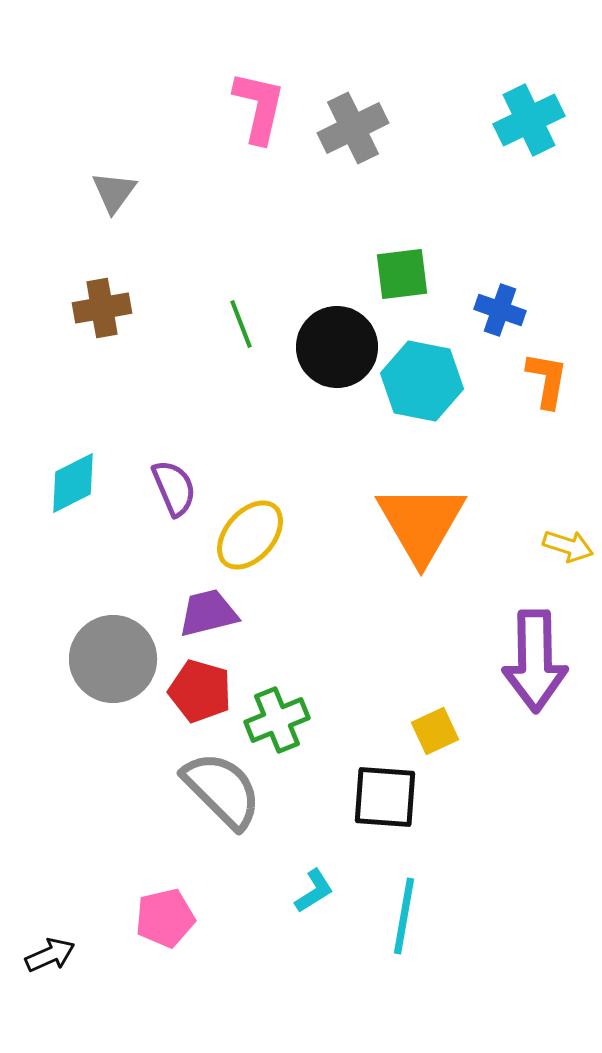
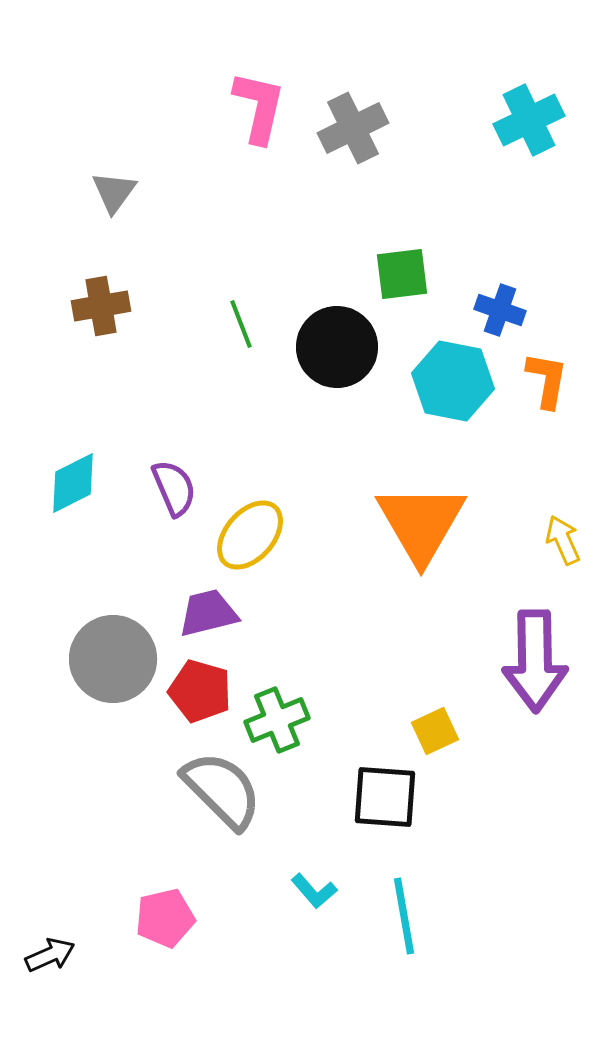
brown cross: moved 1 px left, 2 px up
cyan hexagon: moved 31 px right
yellow arrow: moved 5 px left, 6 px up; rotated 132 degrees counterclockwise
cyan L-shape: rotated 81 degrees clockwise
cyan line: rotated 20 degrees counterclockwise
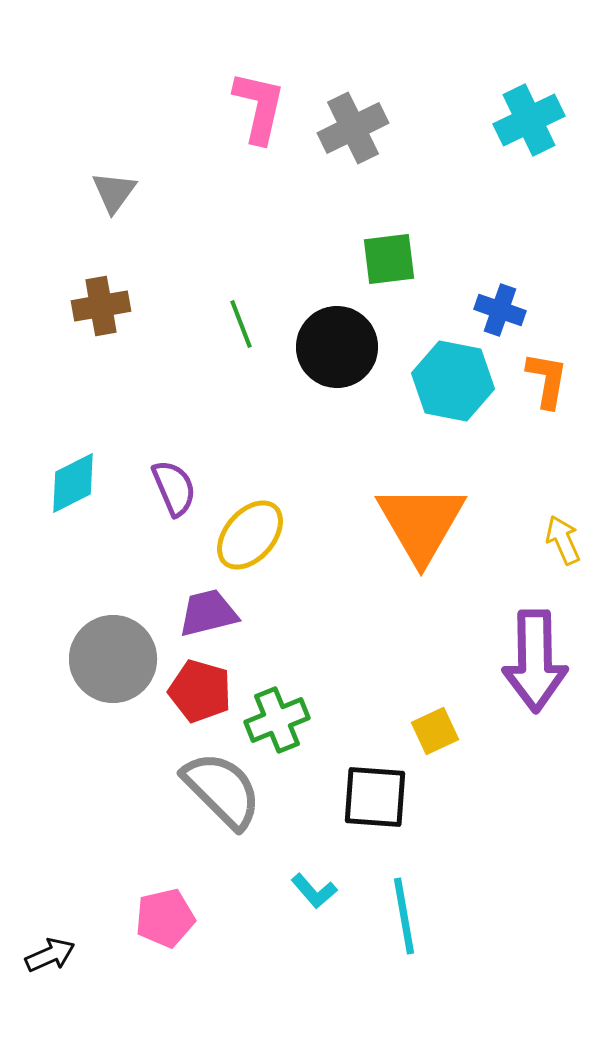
green square: moved 13 px left, 15 px up
black square: moved 10 px left
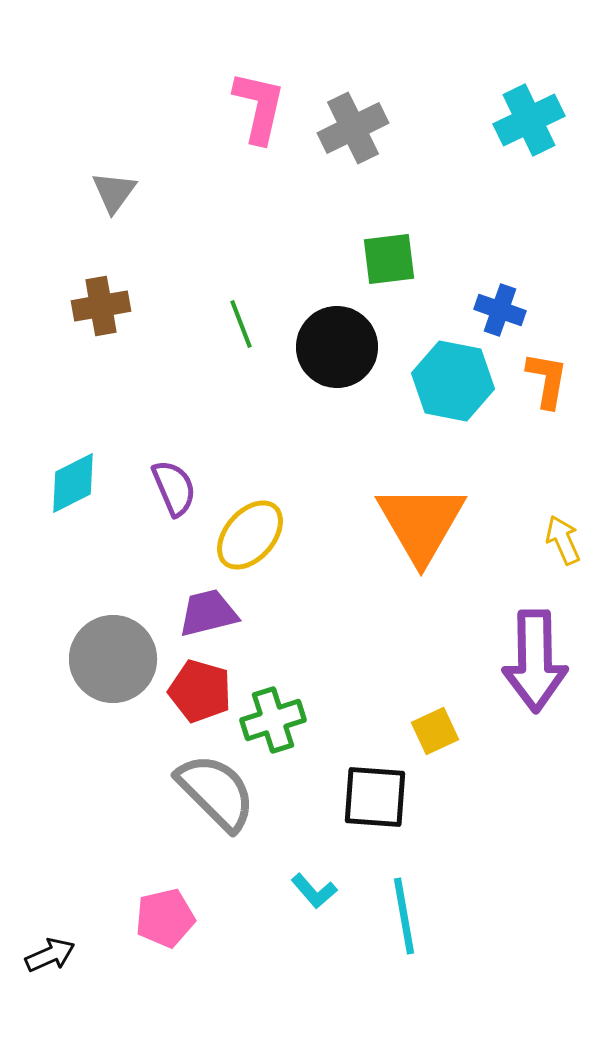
green cross: moved 4 px left; rotated 4 degrees clockwise
gray semicircle: moved 6 px left, 2 px down
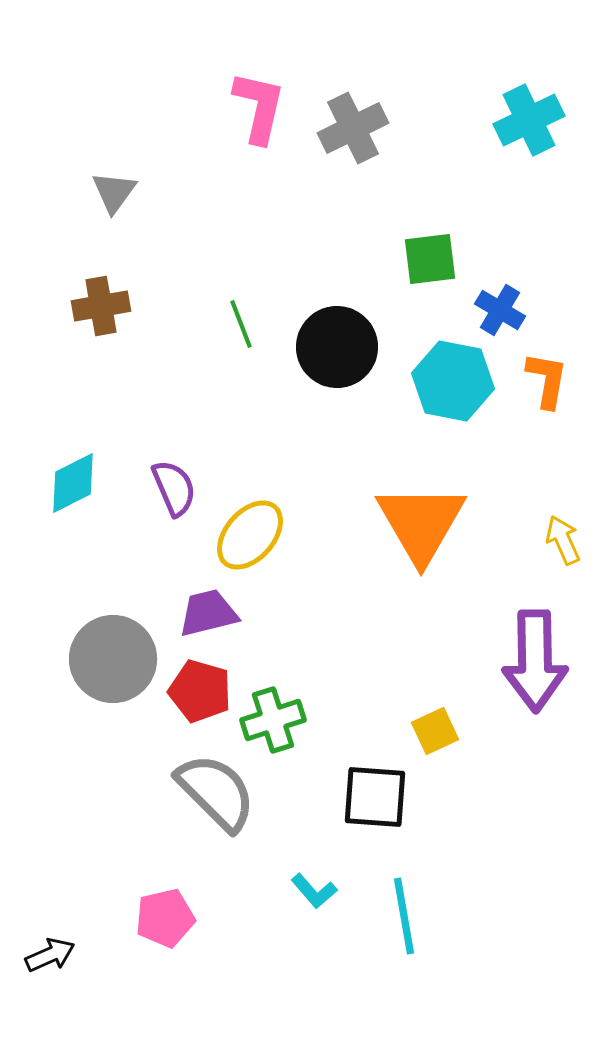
green square: moved 41 px right
blue cross: rotated 12 degrees clockwise
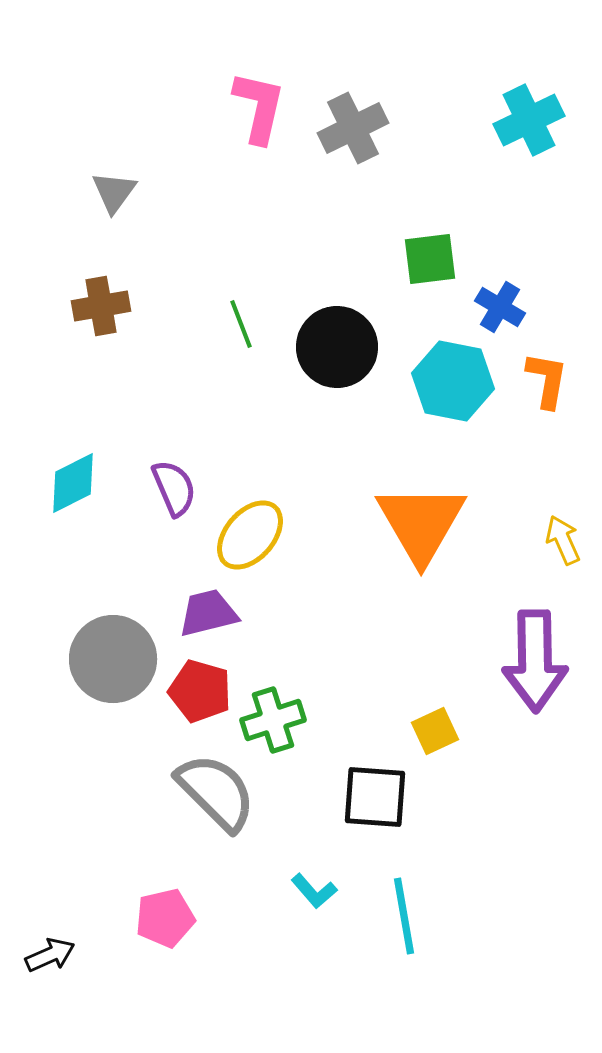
blue cross: moved 3 px up
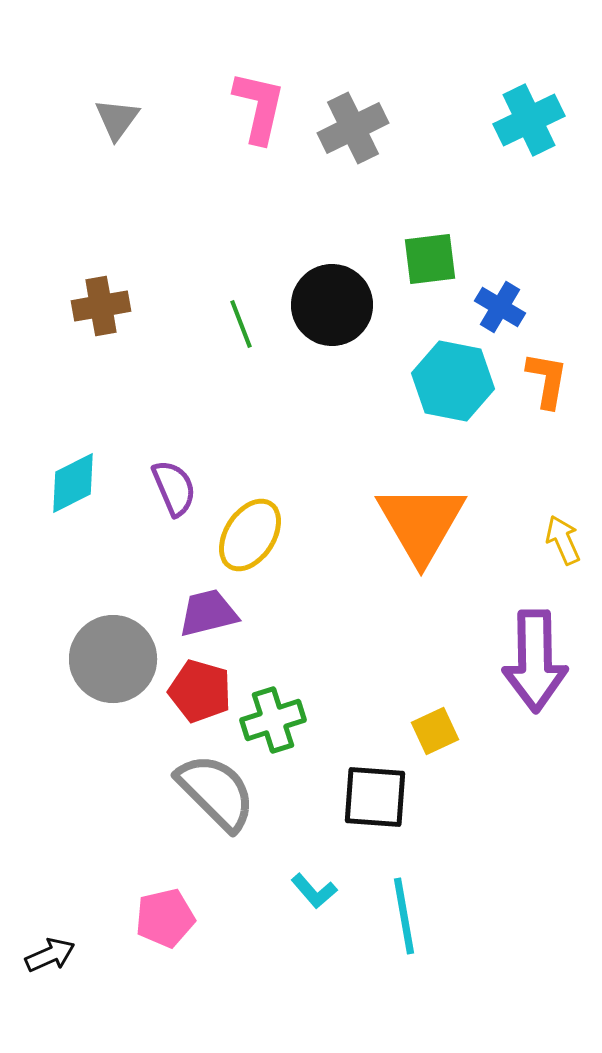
gray triangle: moved 3 px right, 73 px up
black circle: moved 5 px left, 42 px up
yellow ellipse: rotated 8 degrees counterclockwise
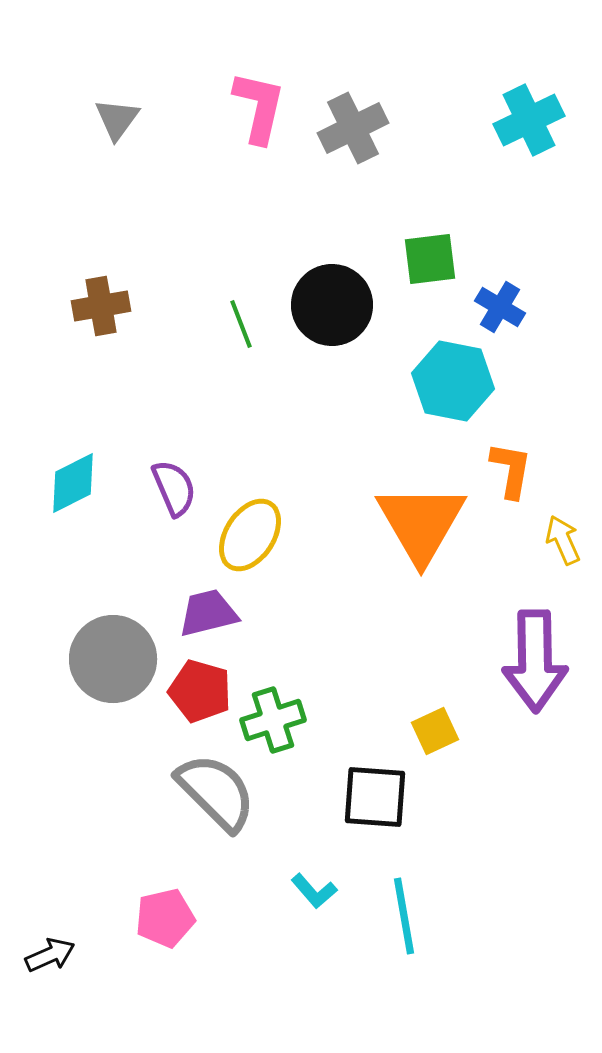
orange L-shape: moved 36 px left, 90 px down
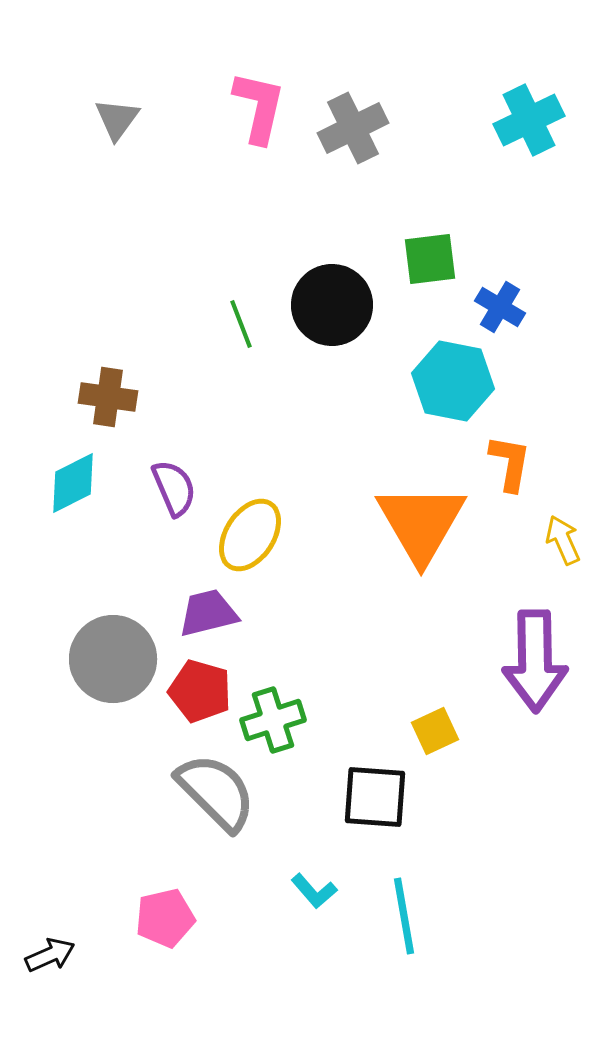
brown cross: moved 7 px right, 91 px down; rotated 18 degrees clockwise
orange L-shape: moved 1 px left, 7 px up
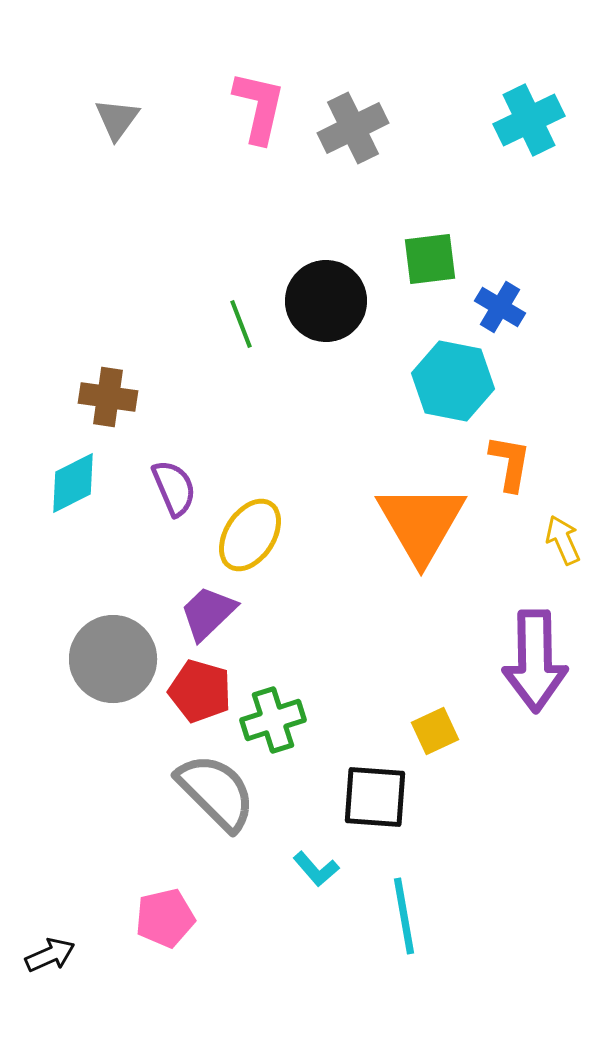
black circle: moved 6 px left, 4 px up
purple trapezoid: rotated 30 degrees counterclockwise
cyan L-shape: moved 2 px right, 22 px up
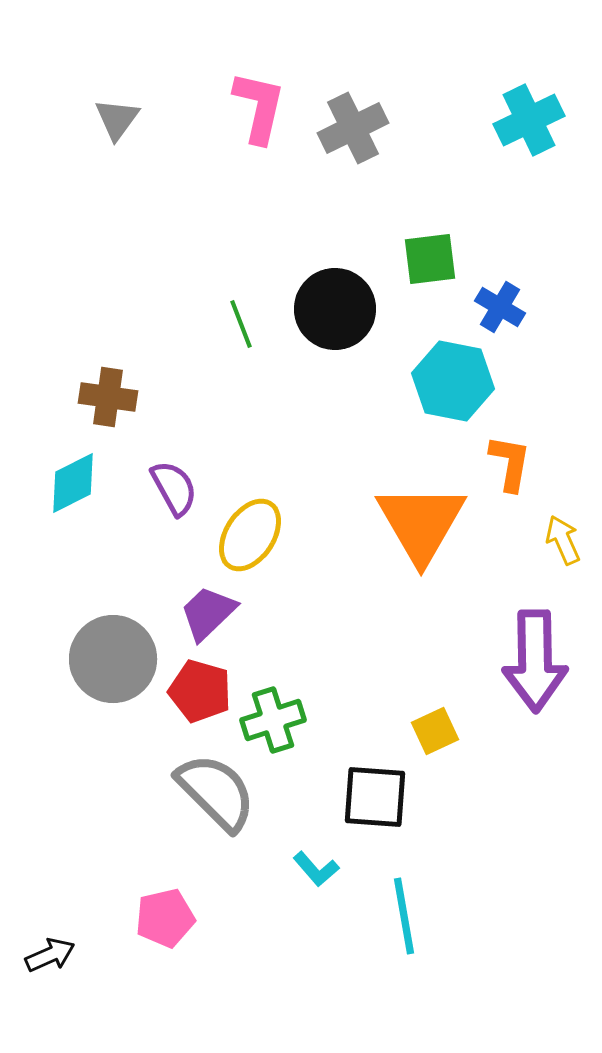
black circle: moved 9 px right, 8 px down
purple semicircle: rotated 6 degrees counterclockwise
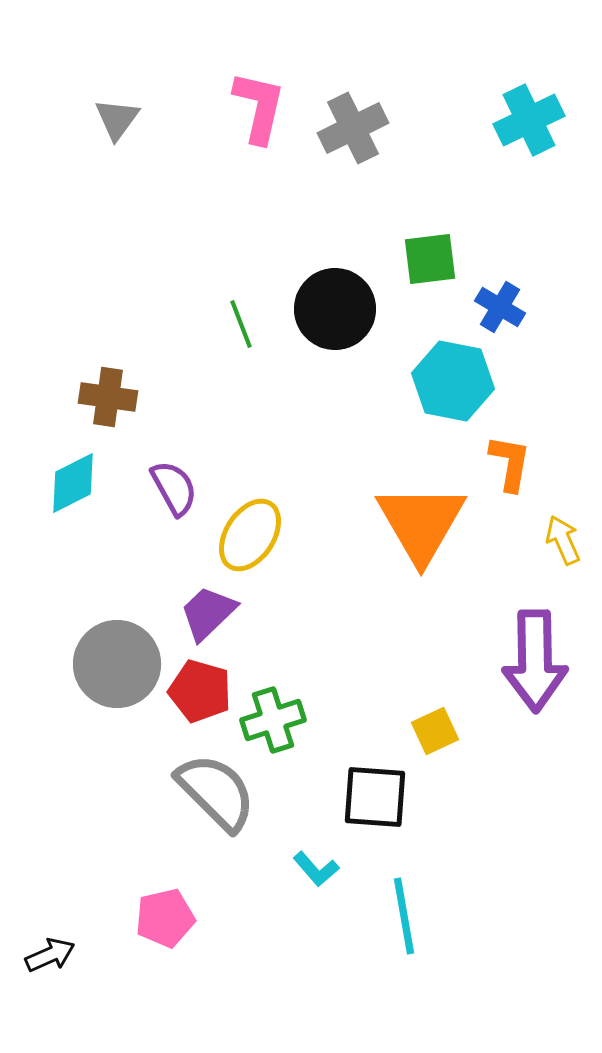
gray circle: moved 4 px right, 5 px down
